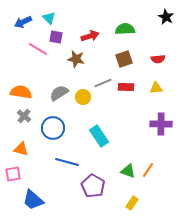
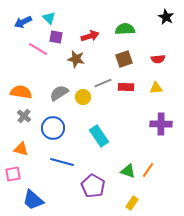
blue line: moved 5 px left
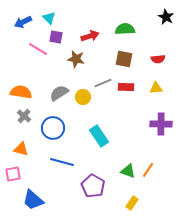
brown square: rotated 30 degrees clockwise
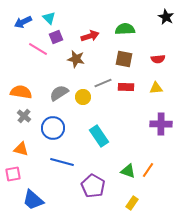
purple square: rotated 32 degrees counterclockwise
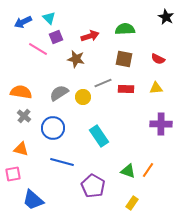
red semicircle: rotated 32 degrees clockwise
red rectangle: moved 2 px down
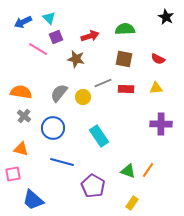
gray semicircle: rotated 18 degrees counterclockwise
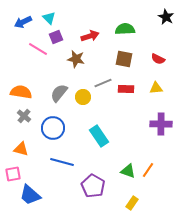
blue trapezoid: moved 3 px left, 5 px up
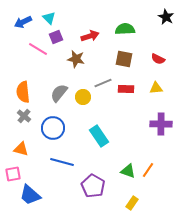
orange semicircle: moved 2 px right; rotated 105 degrees counterclockwise
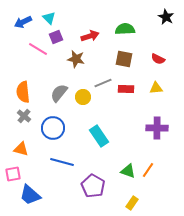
purple cross: moved 4 px left, 4 px down
